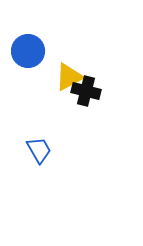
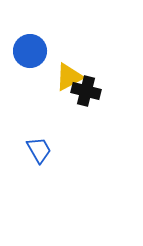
blue circle: moved 2 px right
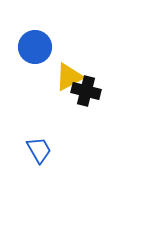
blue circle: moved 5 px right, 4 px up
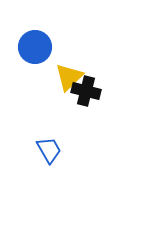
yellow triangle: rotated 16 degrees counterclockwise
blue trapezoid: moved 10 px right
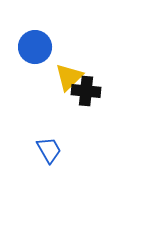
black cross: rotated 8 degrees counterclockwise
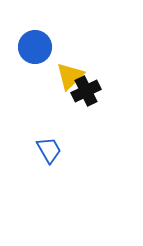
yellow triangle: moved 1 px right, 1 px up
black cross: rotated 32 degrees counterclockwise
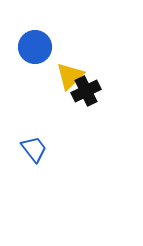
blue trapezoid: moved 15 px left, 1 px up; rotated 8 degrees counterclockwise
